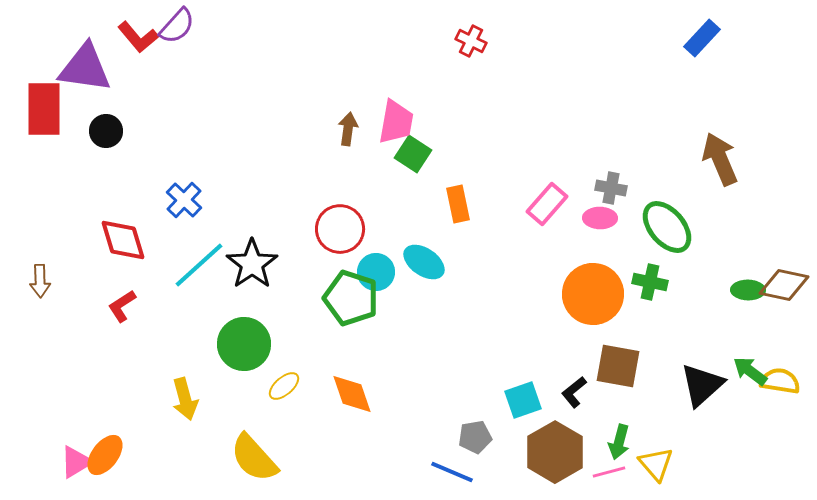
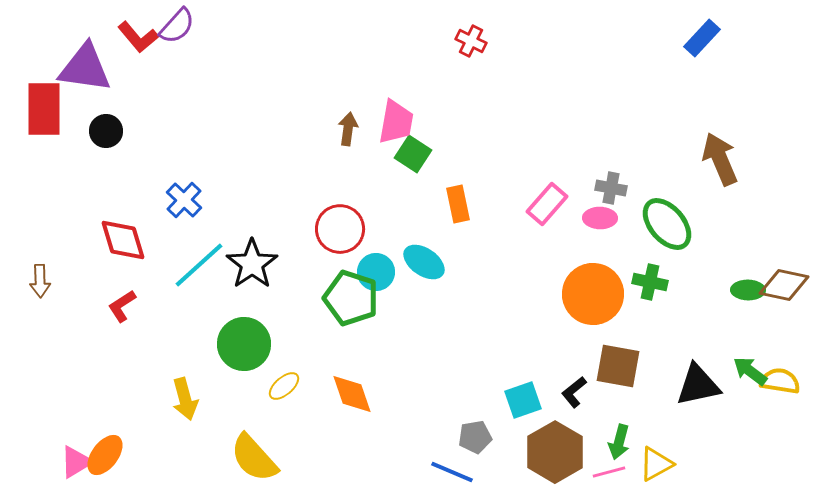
green ellipse at (667, 227): moved 3 px up
black triangle at (702, 385): moved 4 px left; rotated 30 degrees clockwise
yellow triangle at (656, 464): rotated 42 degrees clockwise
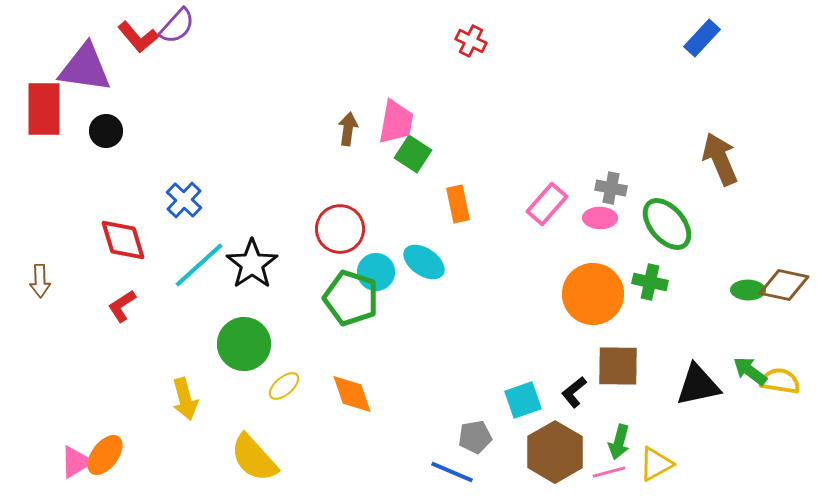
brown square at (618, 366): rotated 9 degrees counterclockwise
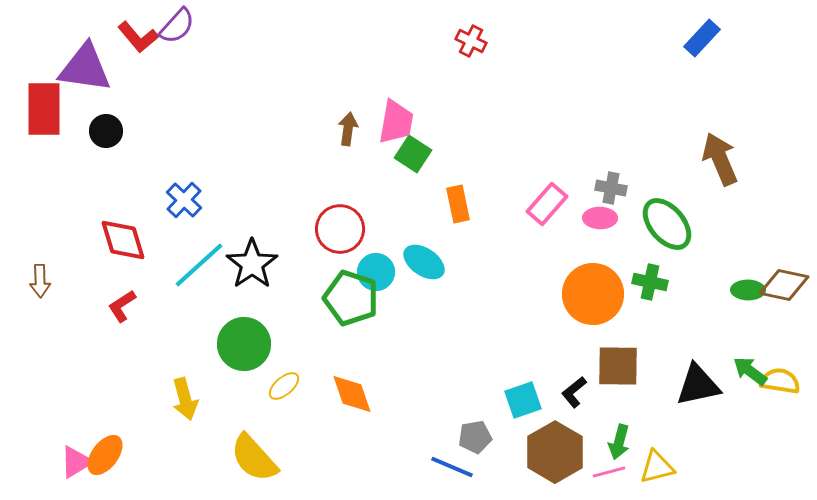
yellow triangle at (656, 464): moved 1 px right, 3 px down; rotated 15 degrees clockwise
blue line at (452, 472): moved 5 px up
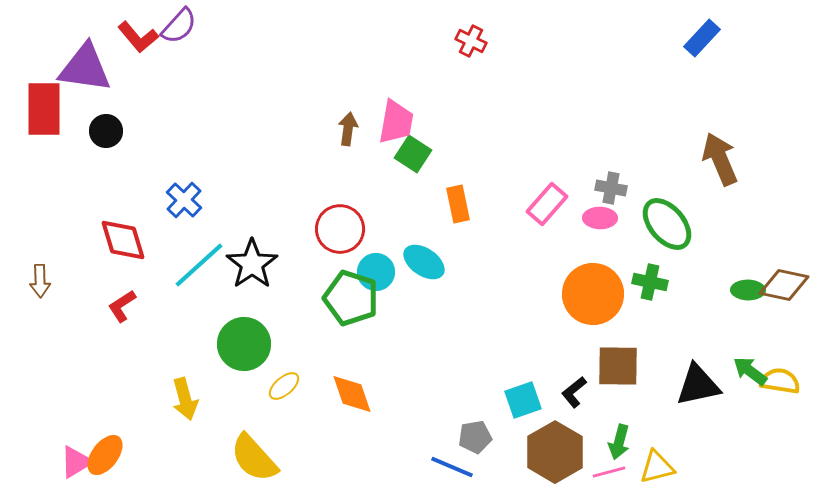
purple semicircle at (177, 26): moved 2 px right
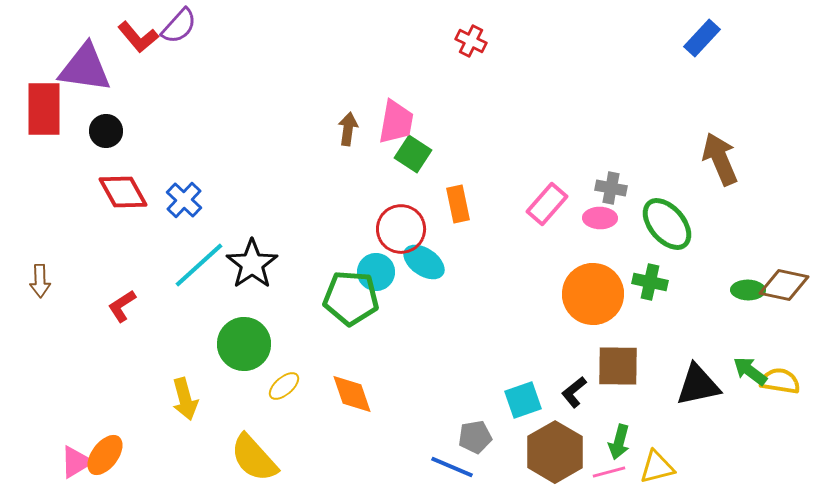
red circle at (340, 229): moved 61 px right
red diamond at (123, 240): moved 48 px up; rotated 12 degrees counterclockwise
green pentagon at (351, 298): rotated 14 degrees counterclockwise
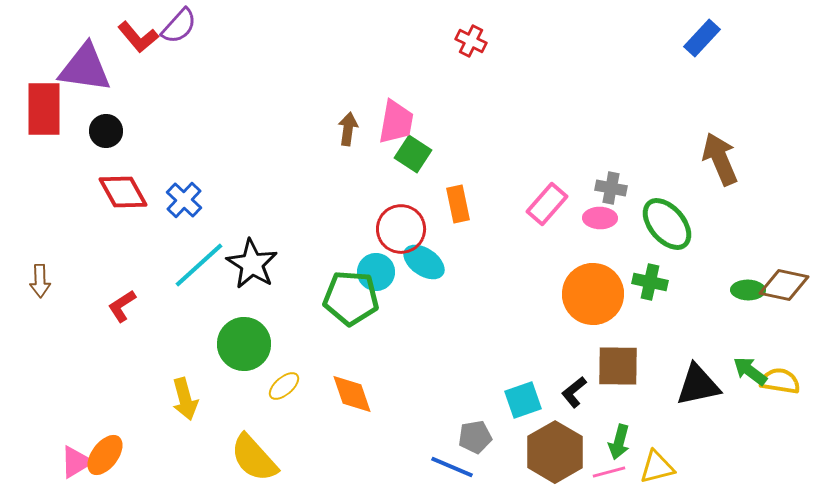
black star at (252, 264): rotated 6 degrees counterclockwise
